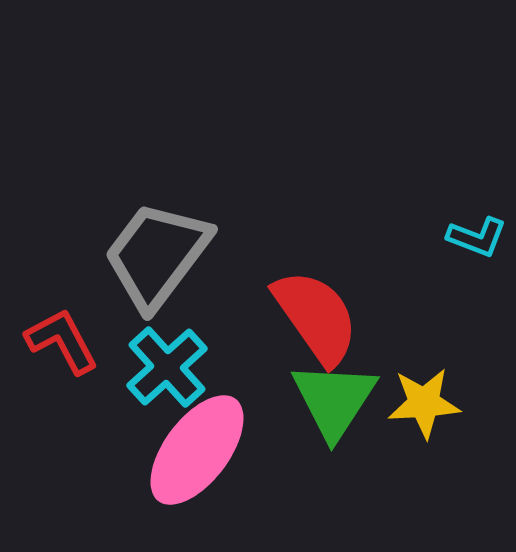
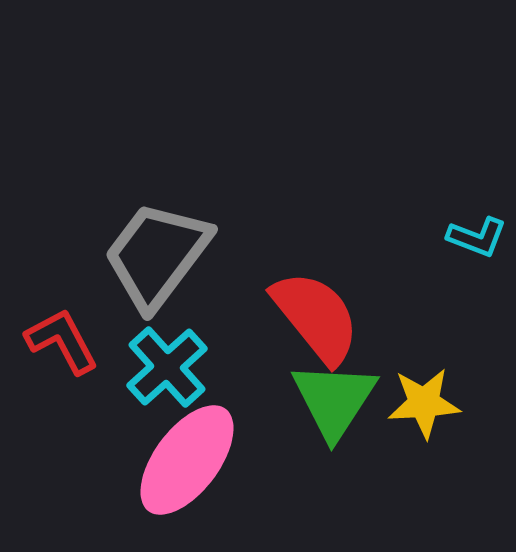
red semicircle: rotated 4 degrees counterclockwise
pink ellipse: moved 10 px left, 10 px down
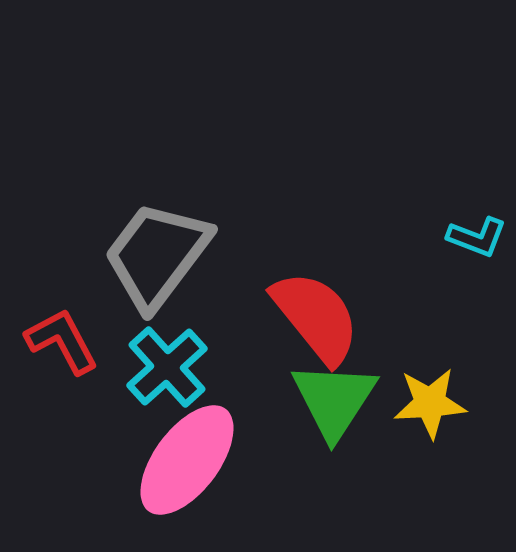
yellow star: moved 6 px right
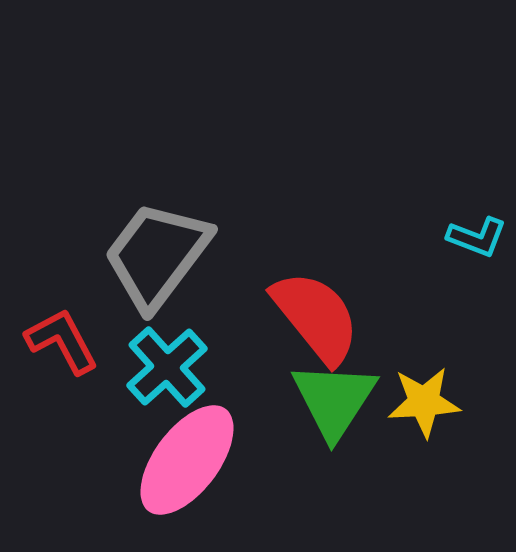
yellow star: moved 6 px left, 1 px up
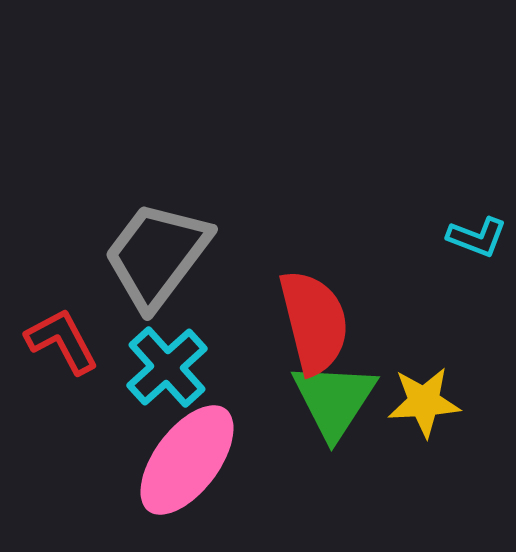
red semicircle: moved 2 px left, 5 px down; rotated 25 degrees clockwise
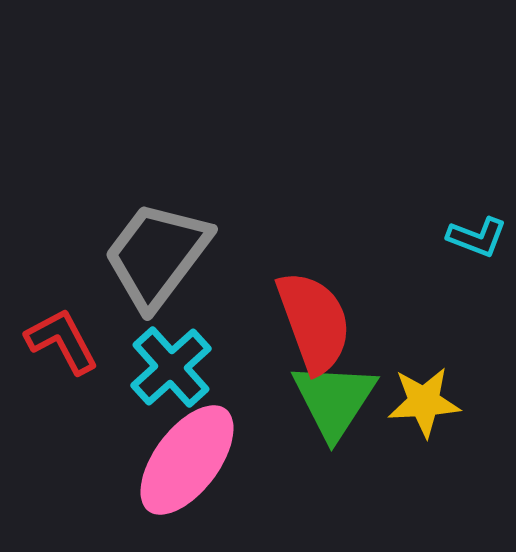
red semicircle: rotated 6 degrees counterclockwise
cyan cross: moved 4 px right
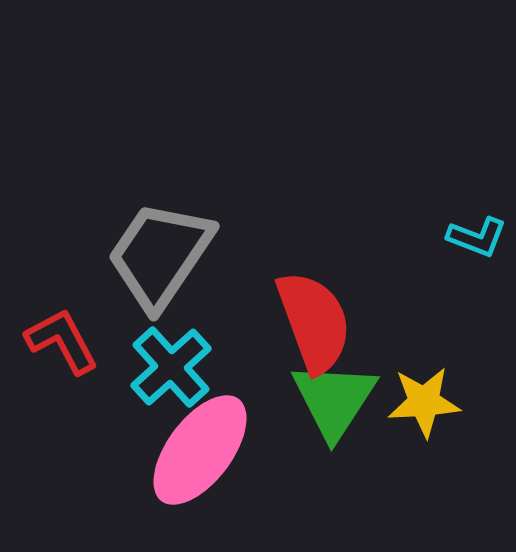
gray trapezoid: moved 3 px right; rotated 3 degrees counterclockwise
pink ellipse: moved 13 px right, 10 px up
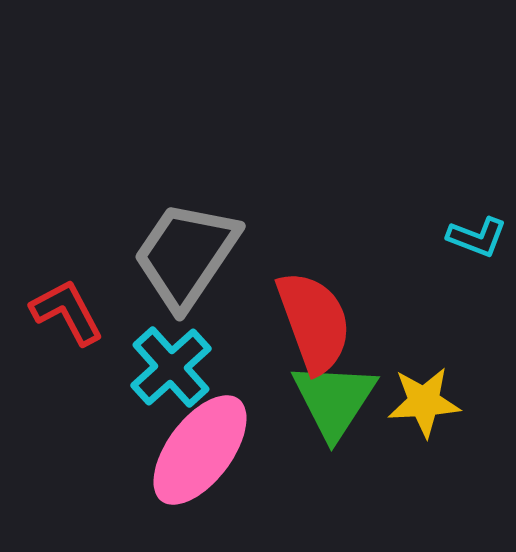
gray trapezoid: moved 26 px right
red L-shape: moved 5 px right, 29 px up
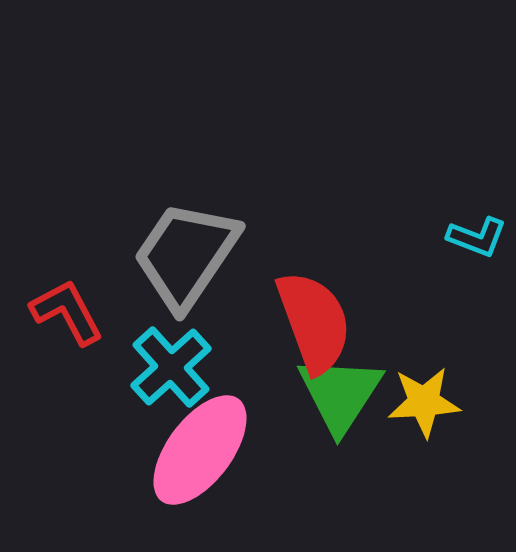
green triangle: moved 6 px right, 6 px up
